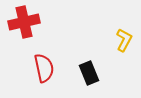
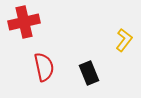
yellow L-shape: rotated 10 degrees clockwise
red semicircle: moved 1 px up
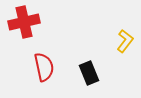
yellow L-shape: moved 1 px right, 1 px down
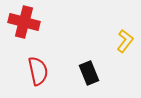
red cross: rotated 28 degrees clockwise
red semicircle: moved 6 px left, 4 px down
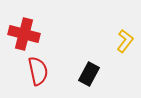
red cross: moved 12 px down
black rectangle: moved 1 px down; rotated 50 degrees clockwise
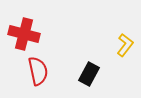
yellow L-shape: moved 4 px down
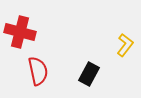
red cross: moved 4 px left, 2 px up
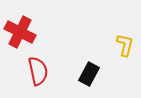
red cross: rotated 12 degrees clockwise
yellow L-shape: rotated 25 degrees counterclockwise
